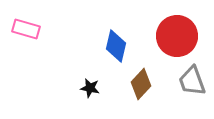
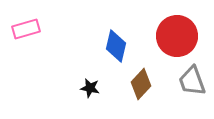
pink rectangle: rotated 32 degrees counterclockwise
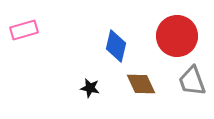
pink rectangle: moved 2 px left, 1 px down
brown diamond: rotated 68 degrees counterclockwise
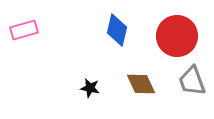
blue diamond: moved 1 px right, 16 px up
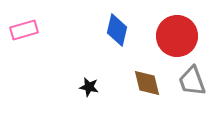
brown diamond: moved 6 px right, 1 px up; rotated 12 degrees clockwise
black star: moved 1 px left, 1 px up
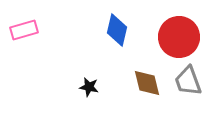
red circle: moved 2 px right, 1 px down
gray trapezoid: moved 4 px left
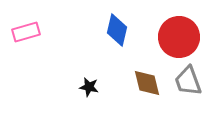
pink rectangle: moved 2 px right, 2 px down
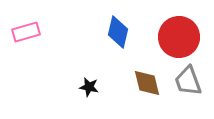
blue diamond: moved 1 px right, 2 px down
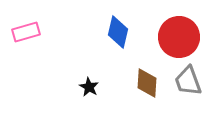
brown diamond: rotated 16 degrees clockwise
black star: rotated 18 degrees clockwise
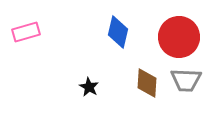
gray trapezoid: moved 2 px left, 1 px up; rotated 68 degrees counterclockwise
